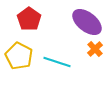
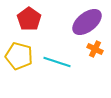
purple ellipse: rotated 76 degrees counterclockwise
orange cross: rotated 21 degrees counterclockwise
yellow pentagon: rotated 12 degrees counterclockwise
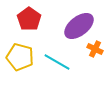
purple ellipse: moved 8 px left, 4 px down
yellow pentagon: moved 1 px right, 1 px down
cyan line: rotated 12 degrees clockwise
